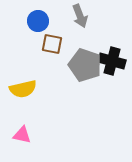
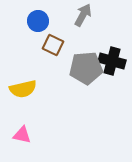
gray arrow: moved 3 px right, 1 px up; rotated 130 degrees counterclockwise
brown square: moved 1 px right, 1 px down; rotated 15 degrees clockwise
gray pentagon: moved 1 px right, 3 px down; rotated 24 degrees counterclockwise
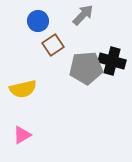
gray arrow: rotated 15 degrees clockwise
brown square: rotated 30 degrees clockwise
pink triangle: rotated 42 degrees counterclockwise
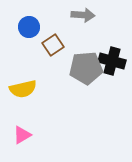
gray arrow: rotated 50 degrees clockwise
blue circle: moved 9 px left, 6 px down
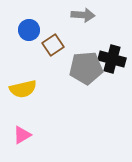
blue circle: moved 3 px down
black cross: moved 2 px up
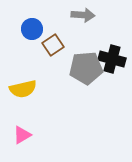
blue circle: moved 3 px right, 1 px up
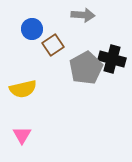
gray pentagon: rotated 24 degrees counterclockwise
pink triangle: rotated 30 degrees counterclockwise
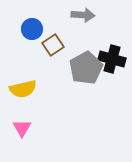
pink triangle: moved 7 px up
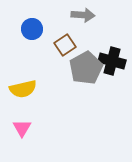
brown square: moved 12 px right
black cross: moved 2 px down
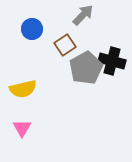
gray arrow: rotated 50 degrees counterclockwise
